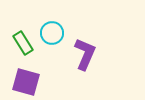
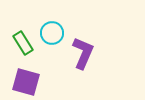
purple L-shape: moved 2 px left, 1 px up
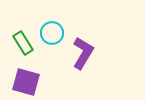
purple L-shape: rotated 8 degrees clockwise
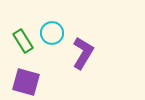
green rectangle: moved 2 px up
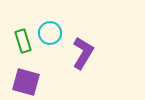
cyan circle: moved 2 px left
green rectangle: rotated 15 degrees clockwise
